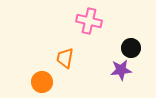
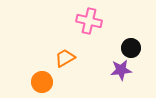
orange trapezoid: rotated 50 degrees clockwise
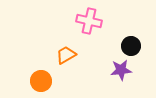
black circle: moved 2 px up
orange trapezoid: moved 1 px right, 3 px up
orange circle: moved 1 px left, 1 px up
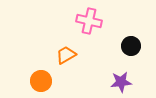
purple star: moved 12 px down
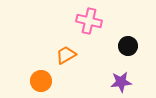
black circle: moved 3 px left
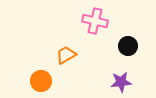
pink cross: moved 6 px right
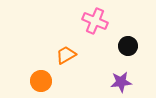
pink cross: rotated 10 degrees clockwise
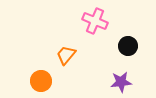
orange trapezoid: rotated 20 degrees counterclockwise
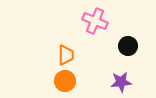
orange trapezoid: rotated 140 degrees clockwise
orange circle: moved 24 px right
